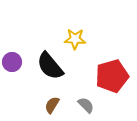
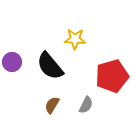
gray semicircle: rotated 72 degrees clockwise
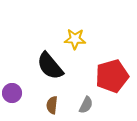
purple circle: moved 31 px down
brown semicircle: rotated 24 degrees counterclockwise
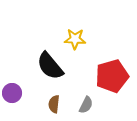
brown semicircle: moved 2 px right, 1 px up
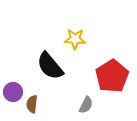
red pentagon: rotated 16 degrees counterclockwise
purple circle: moved 1 px right, 1 px up
brown semicircle: moved 22 px left
